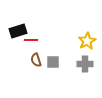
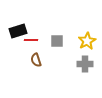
gray square: moved 4 px right, 21 px up
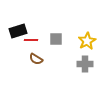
gray square: moved 1 px left, 2 px up
brown semicircle: moved 1 px up; rotated 40 degrees counterclockwise
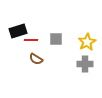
yellow star: moved 1 px down
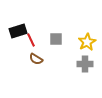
red line: rotated 64 degrees clockwise
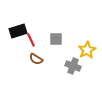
yellow star: moved 8 px down
gray cross: moved 12 px left, 2 px down; rotated 21 degrees clockwise
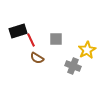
brown semicircle: moved 1 px right, 1 px up
